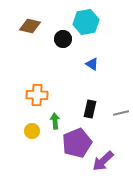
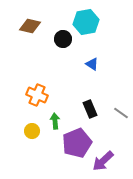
orange cross: rotated 20 degrees clockwise
black rectangle: rotated 36 degrees counterclockwise
gray line: rotated 49 degrees clockwise
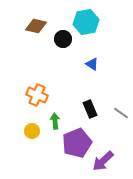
brown diamond: moved 6 px right
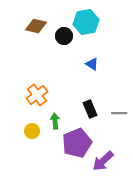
black circle: moved 1 px right, 3 px up
orange cross: rotated 30 degrees clockwise
gray line: moved 2 px left; rotated 35 degrees counterclockwise
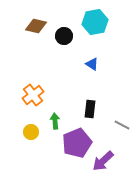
cyan hexagon: moved 9 px right
orange cross: moved 4 px left
black rectangle: rotated 30 degrees clockwise
gray line: moved 3 px right, 12 px down; rotated 28 degrees clockwise
yellow circle: moved 1 px left, 1 px down
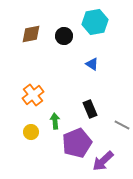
brown diamond: moved 5 px left, 8 px down; rotated 25 degrees counterclockwise
black rectangle: rotated 30 degrees counterclockwise
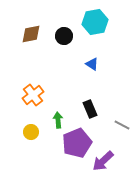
green arrow: moved 3 px right, 1 px up
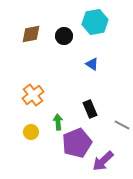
green arrow: moved 2 px down
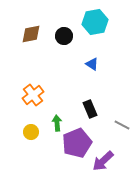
green arrow: moved 1 px left, 1 px down
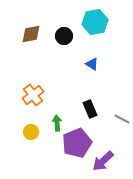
gray line: moved 6 px up
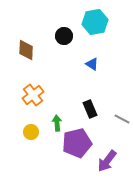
brown diamond: moved 5 px left, 16 px down; rotated 75 degrees counterclockwise
purple pentagon: rotated 8 degrees clockwise
purple arrow: moved 4 px right; rotated 10 degrees counterclockwise
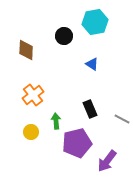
green arrow: moved 1 px left, 2 px up
